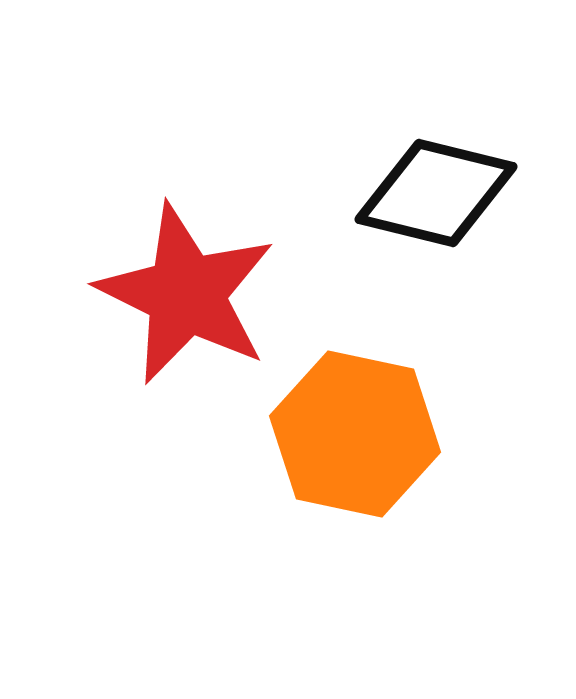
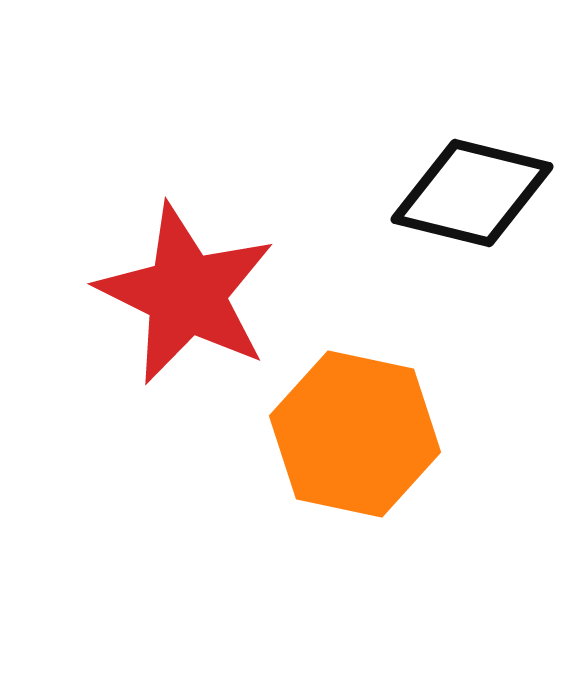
black diamond: moved 36 px right
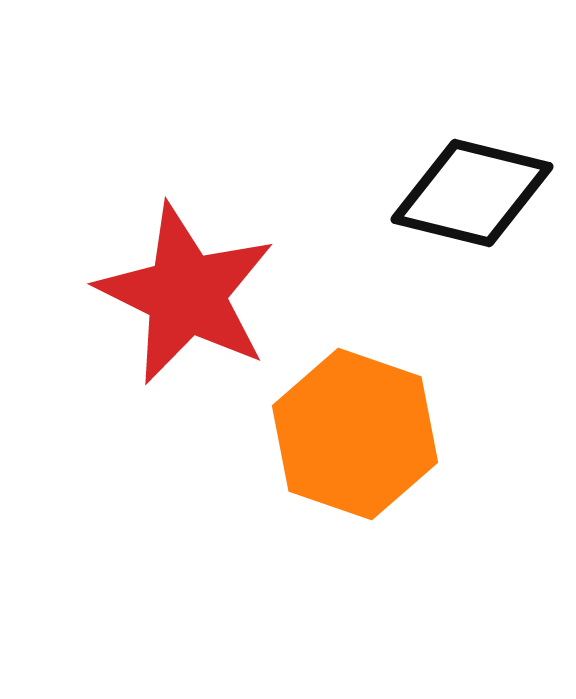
orange hexagon: rotated 7 degrees clockwise
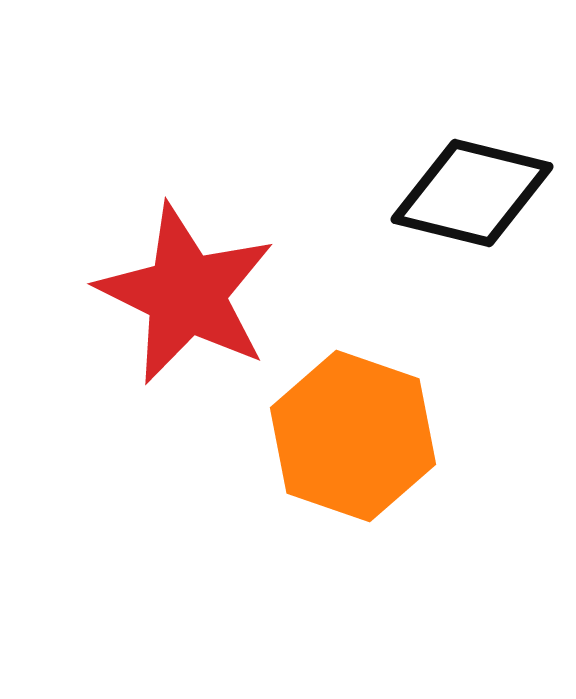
orange hexagon: moved 2 px left, 2 px down
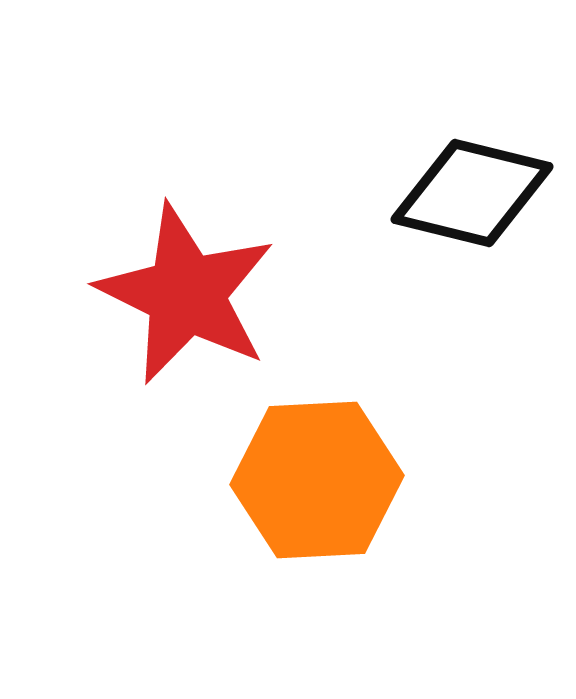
orange hexagon: moved 36 px left, 44 px down; rotated 22 degrees counterclockwise
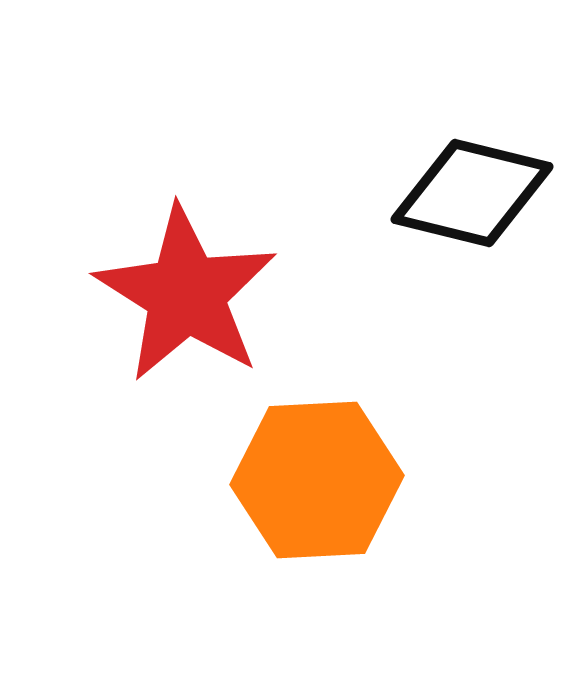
red star: rotated 6 degrees clockwise
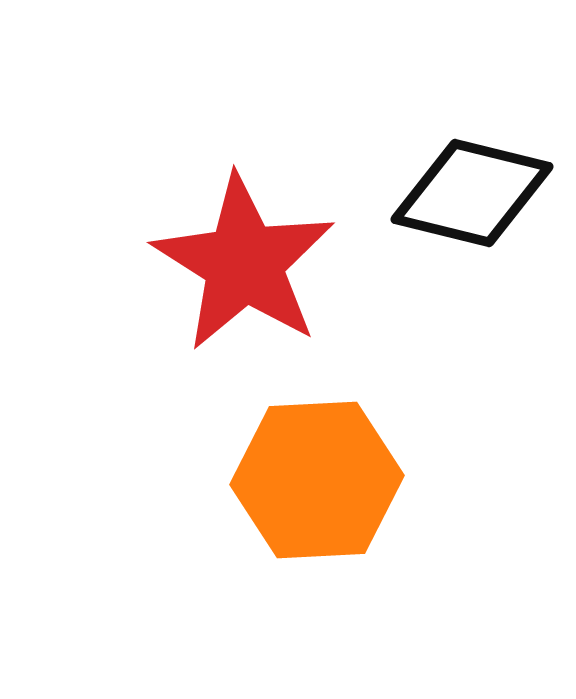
red star: moved 58 px right, 31 px up
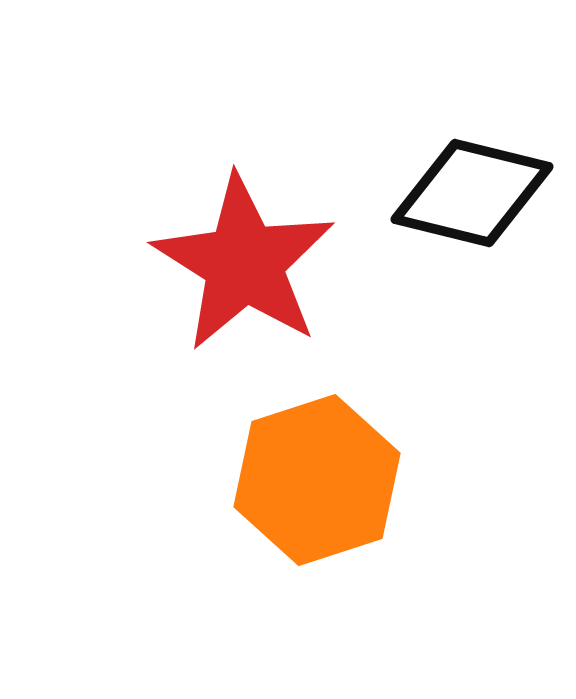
orange hexagon: rotated 15 degrees counterclockwise
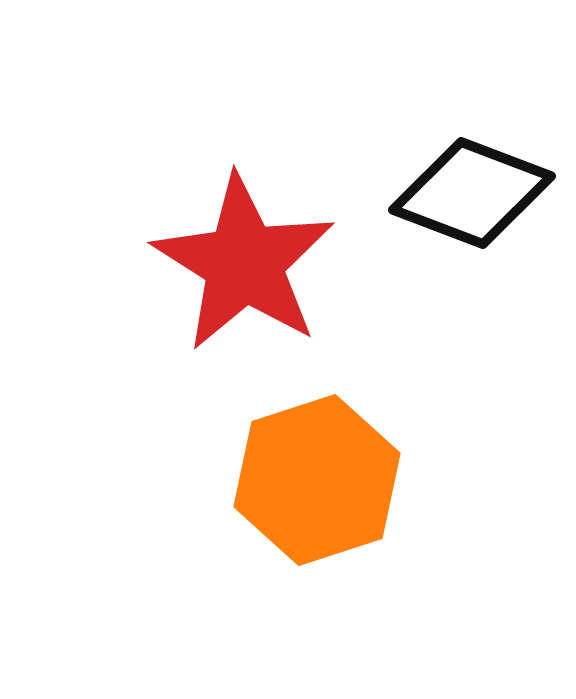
black diamond: rotated 7 degrees clockwise
